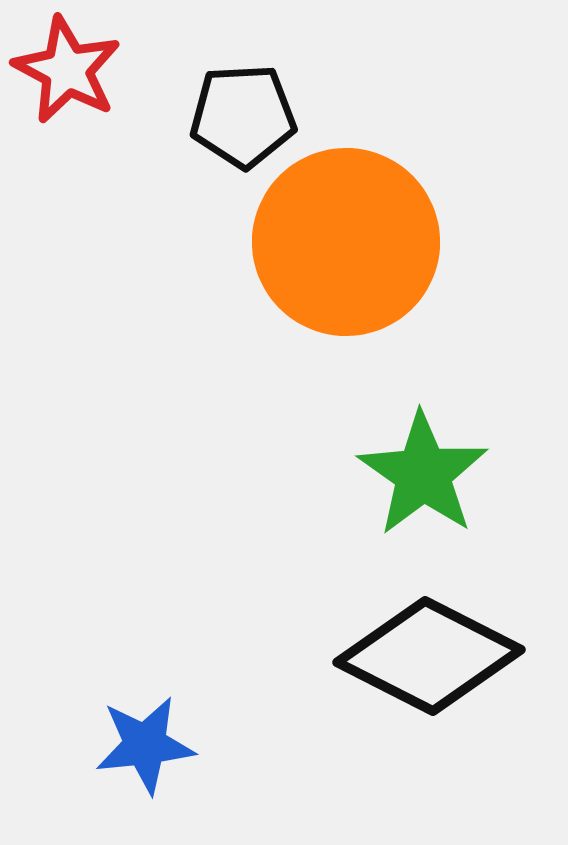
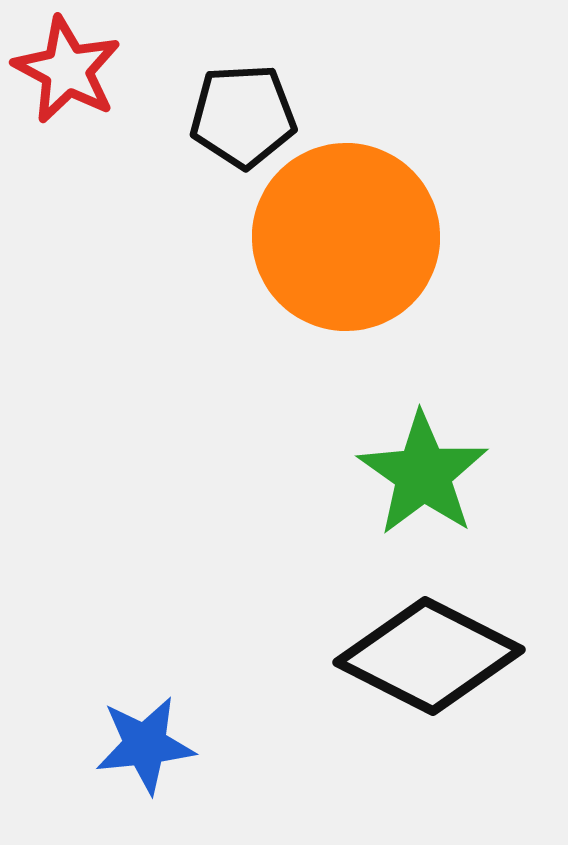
orange circle: moved 5 px up
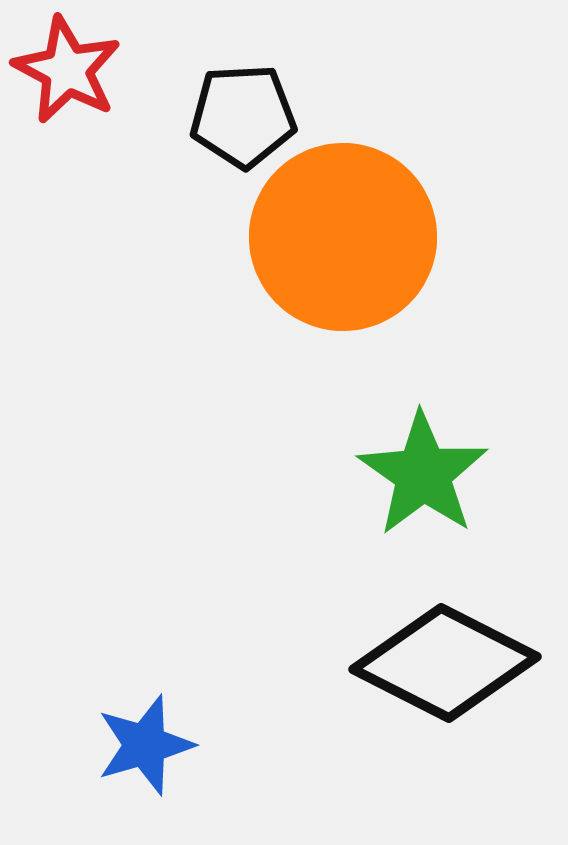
orange circle: moved 3 px left
black diamond: moved 16 px right, 7 px down
blue star: rotated 10 degrees counterclockwise
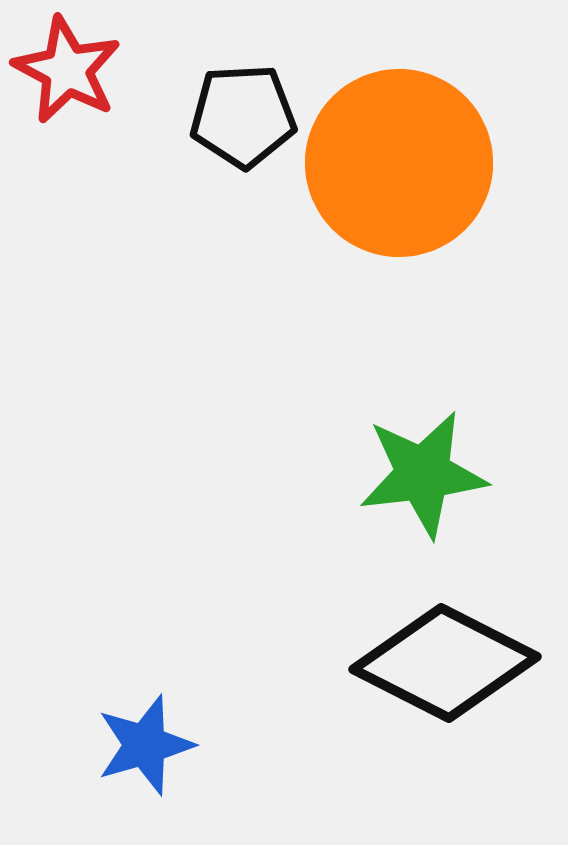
orange circle: moved 56 px right, 74 px up
green star: rotated 30 degrees clockwise
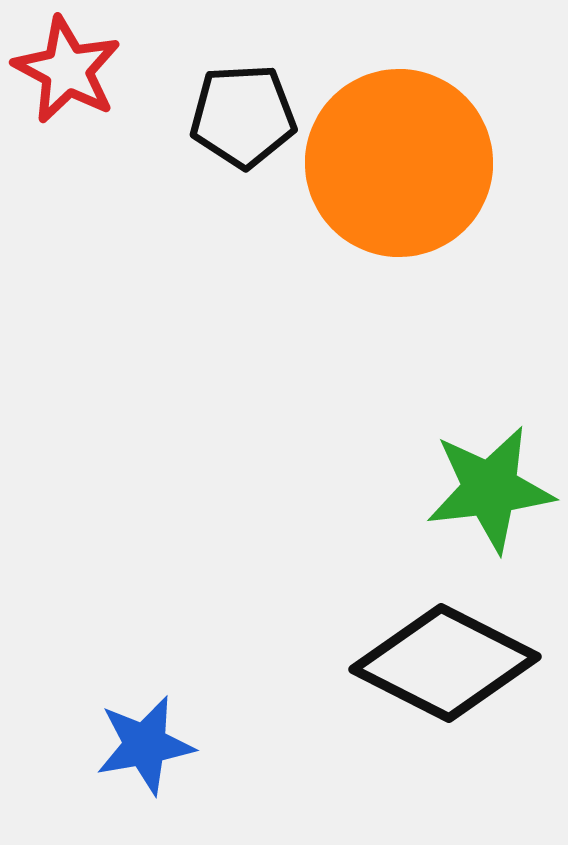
green star: moved 67 px right, 15 px down
blue star: rotated 6 degrees clockwise
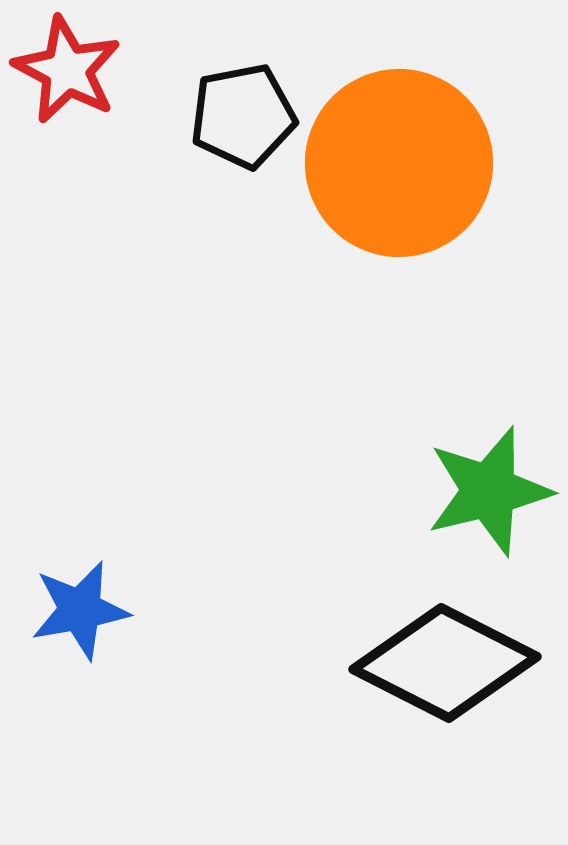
black pentagon: rotated 8 degrees counterclockwise
green star: moved 1 px left, 2 px down; rotated 7 degrees counterclockwise
blue star: moved 65 px left, 135 px up
